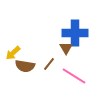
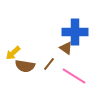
blue cross: moved 1 px up
brown triangle: rotated 24 degrees counterclockwise
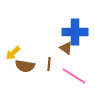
brown line: rotated 32 degrees counterclockwise
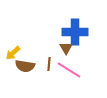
brown triangle: rotated 24 degrees clockwise
pink line: moved 5 px left, 6 px up
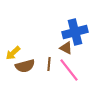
blue cross: rotated 15 degrees counterclockwise
brown triangle: rotated 32 degrees counterclockwise
brown semicircle: rotated 24 degrees counterclockwise
pink line: rotated 20 degrees clockwise
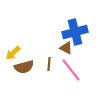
brown semicircle: moved 1 px left, 1 px down
pink line: moved 2 px right
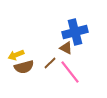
yellow arrow: moved 3 px right, 2 px down; rotated 21 degrees clockwise
brown line: moved 1 px right, 1 px up; rotated 40 degrees clockwise
pink line: moved 1 px left, 2 px down
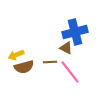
brown line: moved 1 px up; rotated 40 degrees clockwise
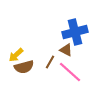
brown triangle: moved 2 px down
yellow arrow: rotated 21 degrees counterclockwise
brown line: rotated 56 degrees counterclockwise
pink line: rotated 10 degrees counterclockwise
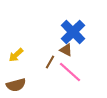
blue cross: moved 2 px left; rotated 30 degrees counterclockwise
brown semicircle: moved 8 px left, 18 px down
